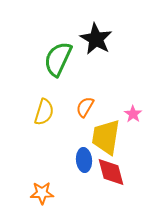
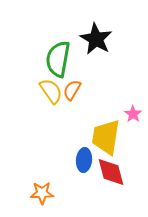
green semicircle: rotated 15 degrees counterclockwise
orange semicircle: moved 13 px left, 17 px up
yellow semicircle: moved 7 px right, 21 px up; rotated 52 degrees counterclockwise
blue ellipse: rotated 10 degrees clockwise
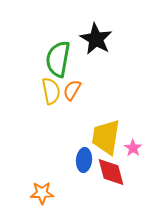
yellow semicircle: rotated 24 degrees clockwise
pink star: moved 34 px down
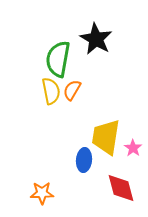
red diamond: moved 10 px right, 16 px down
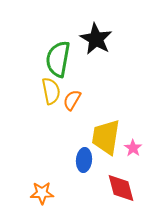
orange semicircle: moved 10 px down
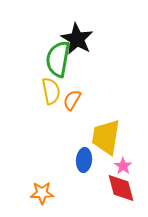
black star: moved 19 px left
pink star: moved 10 px left, 18 px down
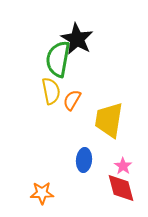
yellow trapezoid: moved 3 px right, 17 px up
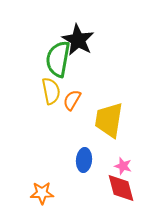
black star: moved 1 px right, 1 px down
pink star: rotated 18 degrees counterclockwise
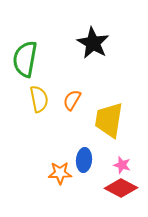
black star: moved 15 px right, 3 px down
green semicircle: moved 33 px left
yellow semicircle: moved 12 px left, 8 px down
pink star: moved 1 px left, 1 px up
red diamond: rotated 48 degrees counterclockwise
orange star: moved 18 px right, 20 px up
